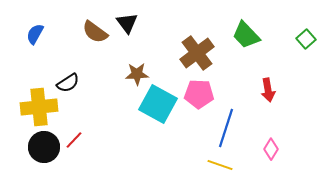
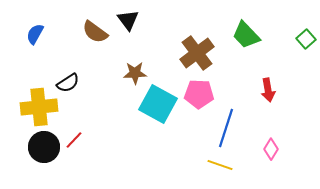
black triangle: moved 1 px right, 3 px up
brown star: moved 2 px left, 1 px up
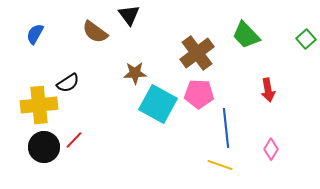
black triangle: moved 1 px right, 5 px up
yellow cross: moved 2 px up
blue line: rotated 24 degrees counterclockwise
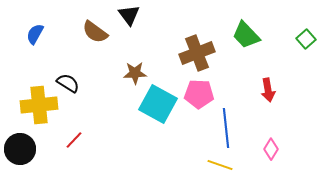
brown cross: rotated 16 degrees clockwise
black semicircle: rotated 115 degrees counterclockwise
black circle: moved 24 px left, 2 px down
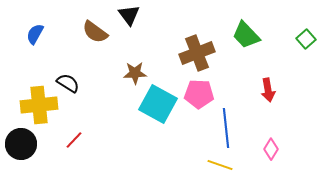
black circle: moved 1 px right, 5 px up
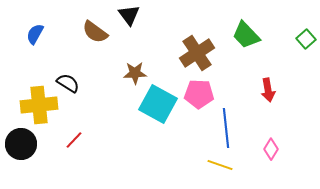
brown cross: rotated 12 degrees counterclockwise
